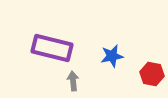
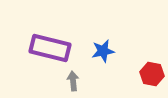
purple rectangle: moved 2 px left
blue star: moved 9 px left, 5 px up
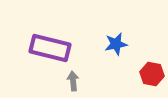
blue star: moved 13 px right, 7 px up
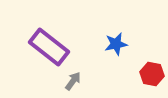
purple rectangle: moved 1 px left, 1 px up; rotated 24 degrees clockwise
gray arrow: rotated 42 degrees clockwise
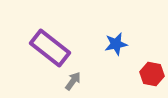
purple rectangle: moved 1 px right, 1 px down
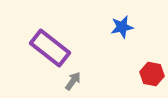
blue star: moved 6 px right, 17 px up
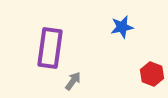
purple rectangle: rotated 60 degrees clockwise
red hexagon: rotated 10 degrees clockwise
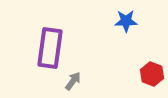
blue star: moved 4 px right, 6 px up; rotated 10 degrees clockwise
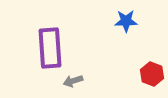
purple rectangle: rotated 12 degrees counterclockwise
gray arrow: rotated 144 degrees counterclockwise
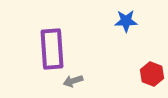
purple rectangle: moved 2 px right, 1 px down
